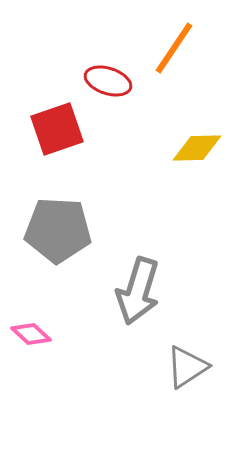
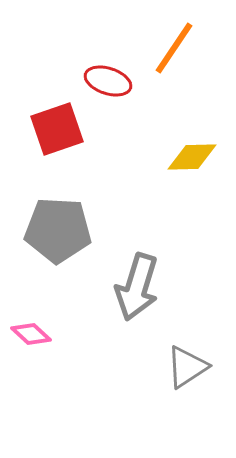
yellow diamond: moved 5 px left, 9 px down
gray arrow: moved 1 px left, 4 px up
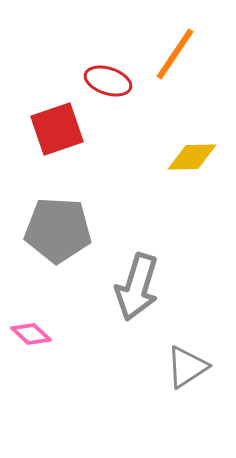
orange line: moved 1 px right, 6 px down
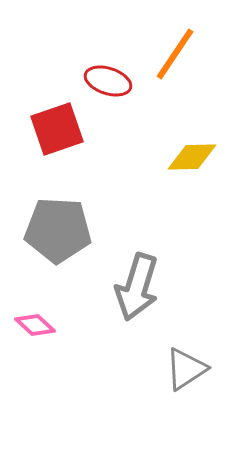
pink diamond: moved 4 px right, 9 px up
gray triangle: moved 1 px left, 2 px down
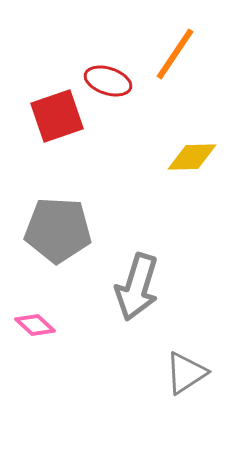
red square: moved 13 px up
gray triangle: moved 4 px down
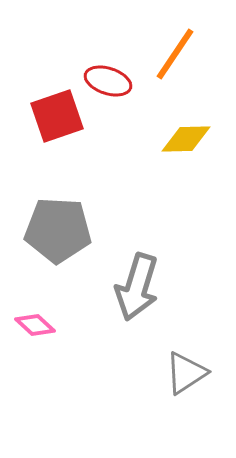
yellow diamond: moved 6 px left, 18 px up
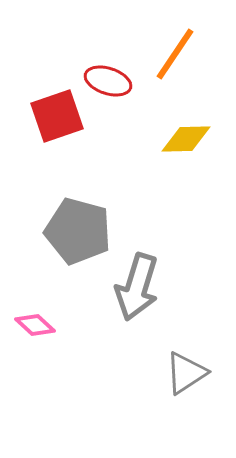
gray pentagon: moved 20 px right, 1 px down; rotated 12 degrees clockwise
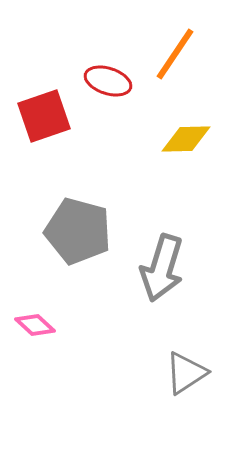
red square: moved 13 px left
gray arrow: moved 25 px right, 19 px up
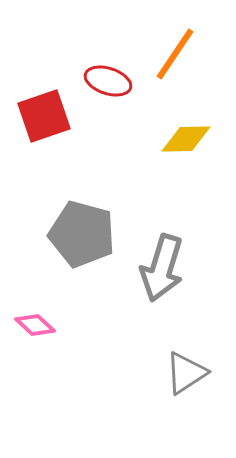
gray pentagon: moved 4 px right, 3 px down
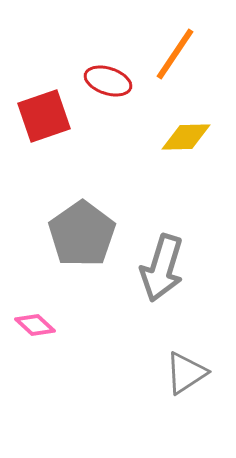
yellow diamond: moved 2 px up
gray pentagon: rotated 22 degrees clockwise
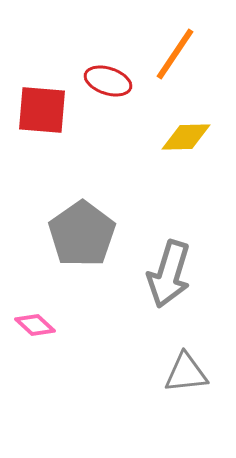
red square: moved 2 px left, 6 px up; rotated 24 degrees clockwise
gray arrow: moved 7 px right, 6 px down
gray triangle: rotated 27 degrees clockwise
